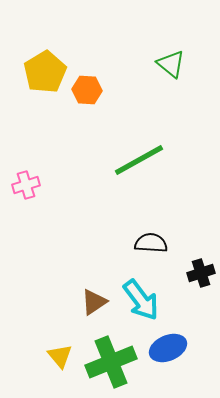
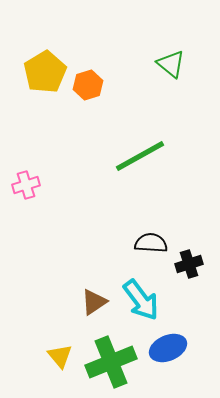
orange hexagon: moved 1 px right, 5 px up; rotated 20 degrees counterclockwise
green line: moved 1 px right, 4 px up
black cross: moved 12 px left, 9 px up
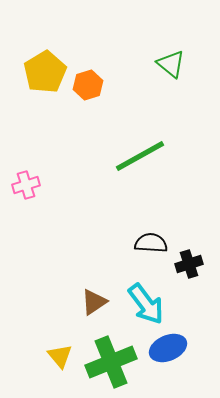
cyan arrow: moved 5 px right, 4 px down
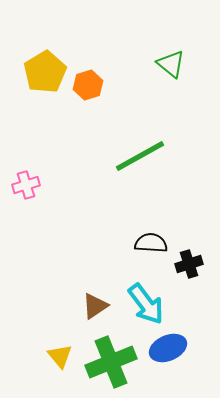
brown triangle: moved 1 px right, 4 px down
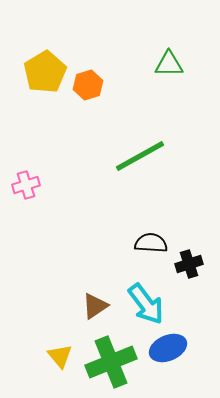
green triangle: moved 2 px left; rotated 40 degrees counterclockwise
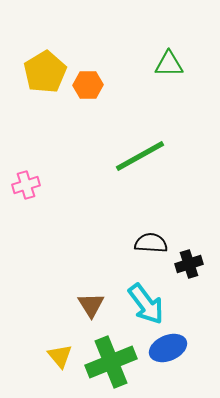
orange hexagon: rotated 16 degrees clockwise
brown triangle: moved 4 px left, 1 px up; rotated 28 degrees counterclockwise
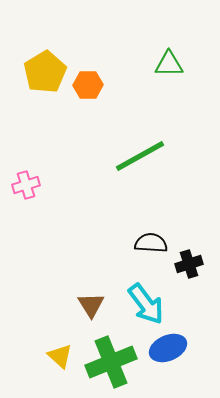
yellow triangle: rotated 8 degrees counterclockwise
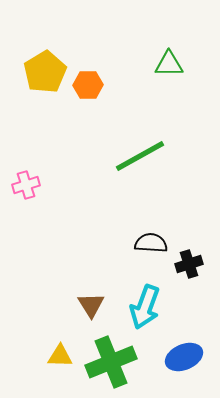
cyan arrow: moved 1 px left, 3 px down; rotated 57 degrees clockwise
blue ellipse: moved 16 px right, 9 px down
yellow triangle: rotated 40 degrees counterclockwise
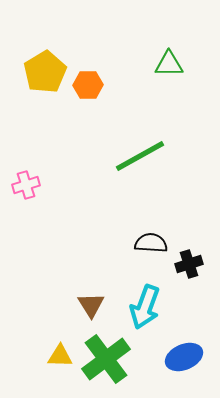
green cross: moved 5 px left, 3 px up; rotated 15 degrees counterclockwise
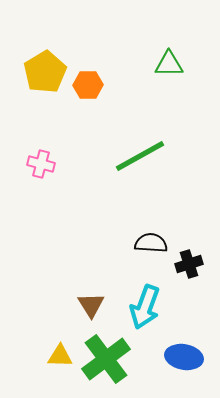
pink cross: moved 15 px right, 21 px up; rotated 32 degrees clockwise
blue ellipse: rotated 33 degrees clockwise
